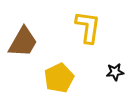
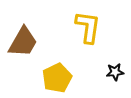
yellow pentagon: moved 2 px left
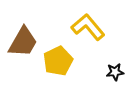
yellow L-shape: rotated 48 degrees counterclockwise
yellow pentagon: moved 1 px right, 17 px up
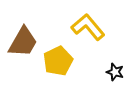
black star: rotated 24 degrees clockwise
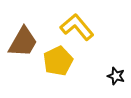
yellow L-shape: moved 11 px left
black star: moved 1 px right, 4 px down
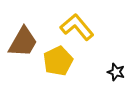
black star: moved 4 px up
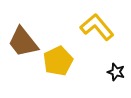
yellow L-shape: moved 20 px right
brown trapezoid: rotated 112 degrees clockwise
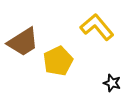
brown trapezoid: rotated 84 degrees counterclockwise
black star: moved 4 px left, 11 px down
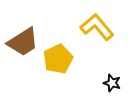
yellow pentagon: moved 2 px up
